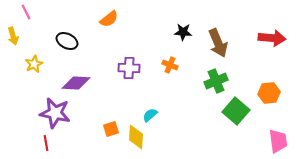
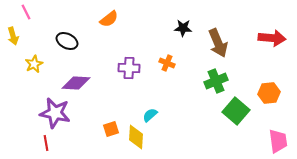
black star: moved 4 px up
orange cross: moved 3 px left, 2 px up
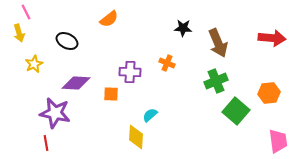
yellow arrow: moved 6 px right, 3 px up
purple cross: moved 1 px right, 4 px down
orange square: moved 35 px up; rotated 21 degrees clockwise
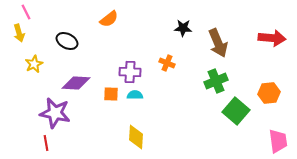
cyan semicircle: moved 15 px left, 20 px up; rotated 42 degrees clockwise
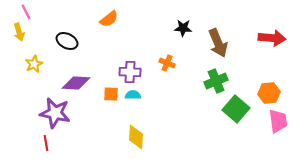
yellow arrow: moved 1 px up
cyan semicircle: moved 2 px left
green square: moved 2 px up
pink trapezoid: moved 20 px up
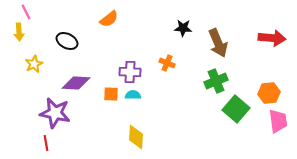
yellow arrow: rotated 12 degrees clockwise
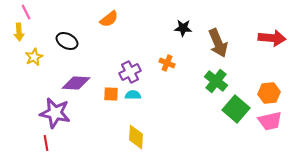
yellow star: moved 7 px up
purple cross: rotated 30 degrees counterclockwise
green cross: rotated 30 degrees counterclockwise
pink trapezoid: moved 8 px left; rotated 85 degrees clockwise
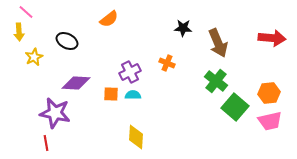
pink line: rotated 21 degrees counterclockwise
green square: moved 1 px left, 2 px up
